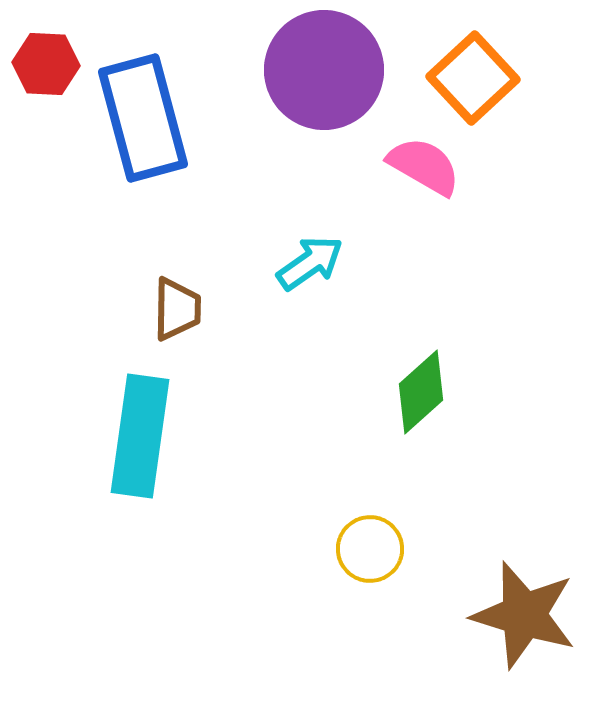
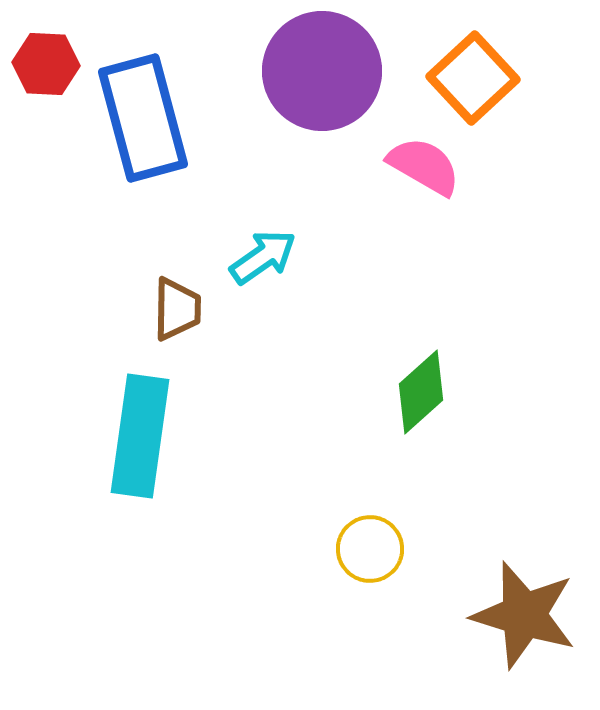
purple circle: moved 2 px left, 1 px down
cyan arrow: moved 47 px left, 6 px up
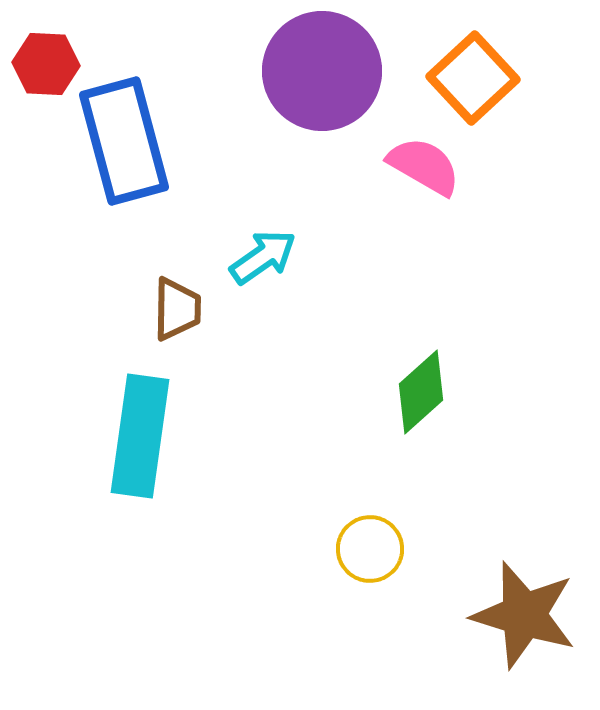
blue rectangle: moved 19 px left, 23 px down
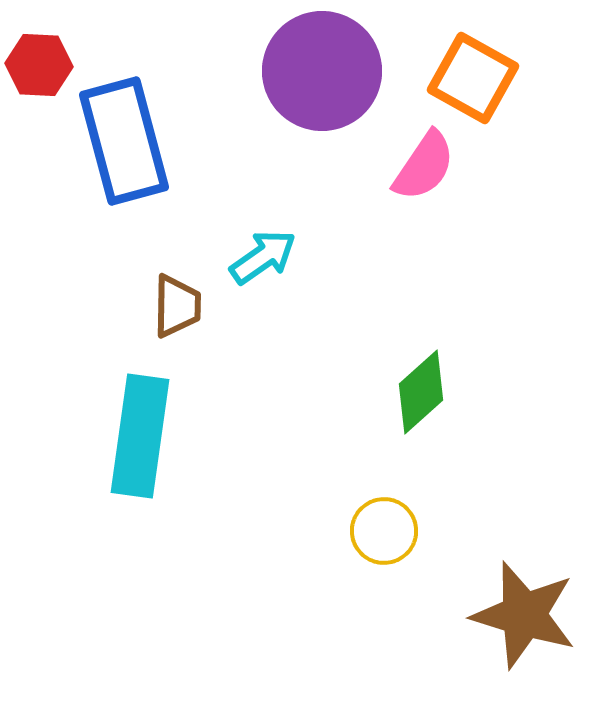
red hexagon: moved 7 px left, 1 px down
orange square: rotated 18 degrees counterclockwise
pink semicircle: rotated 94 degrees clockwise
brown trapezoid: moved 3 px up
yellow circle: moved 14 px right, 18 px up
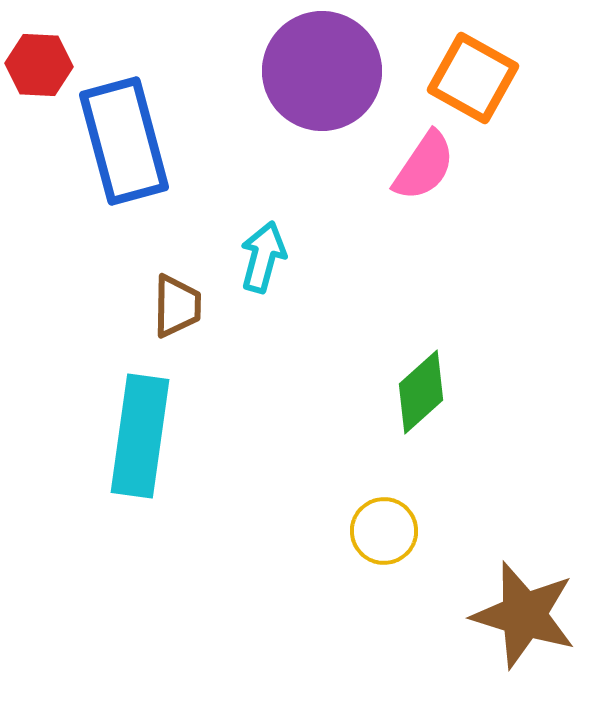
cyan arrow: rotated 40 degrees counterclockwise
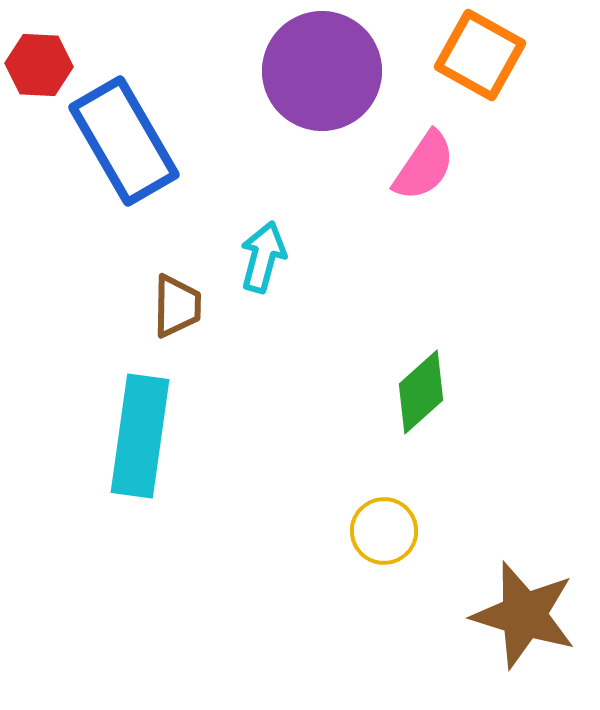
orange square: moved 7 px right, 23 px up
blue rectangle: rotated 15 degrees counterclockwise
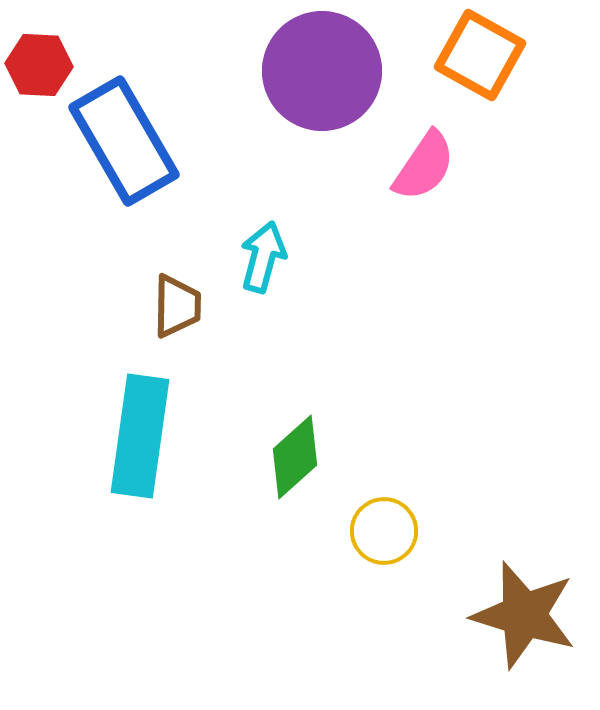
green diamond: moved 126 px left, 65 px down
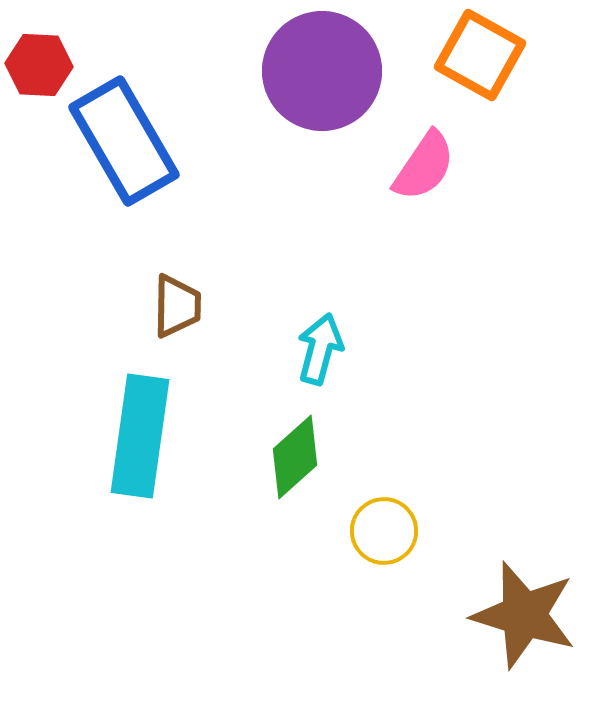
cyan arrow: moved 57 px right, 92 px down
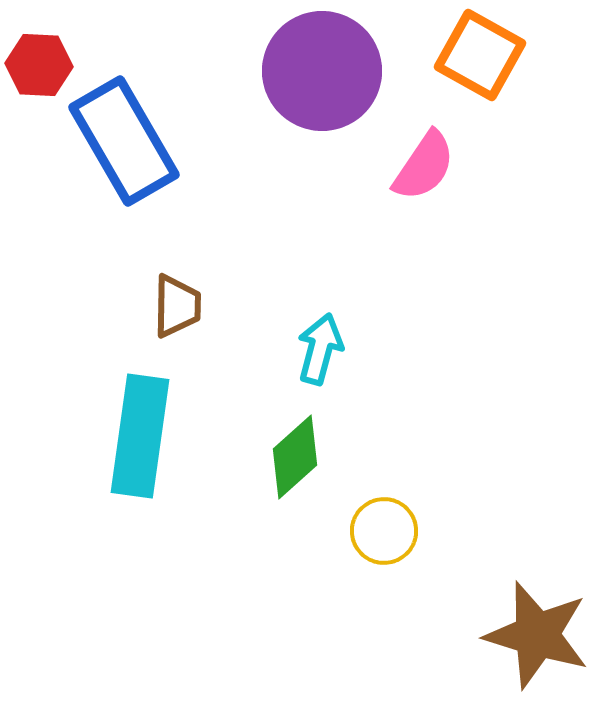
brown star: moved 13 px right, 20 px down
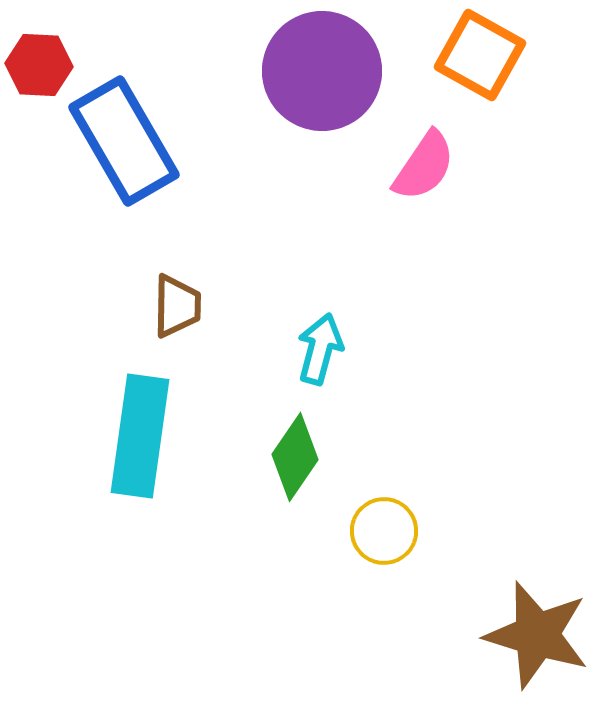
green diamond: rotated 14 degrees counterclockwise
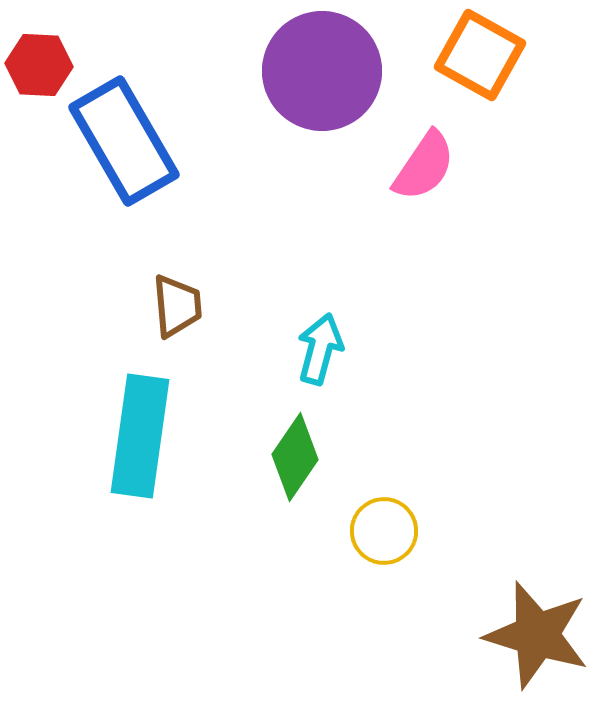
brown trapezoid: rotated 6 degrees counterclockwise
